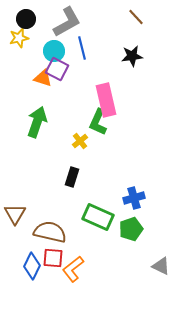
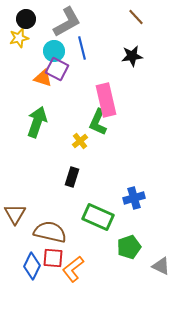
green pentagon: moved 2 px left, 18 px down
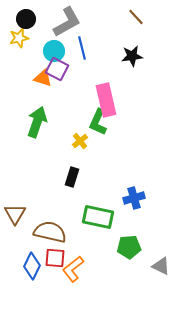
green rectangle: rotated 12 degrees counterclockwise
green pentagon: rotated 15 degrees clockwise
red square: moved 2 px right
